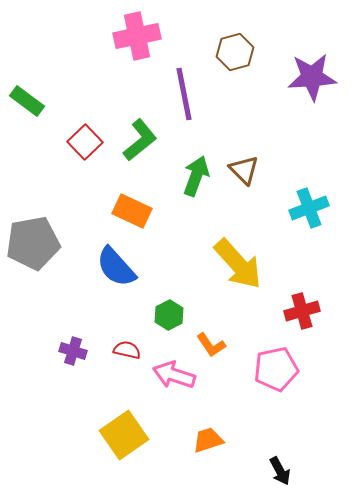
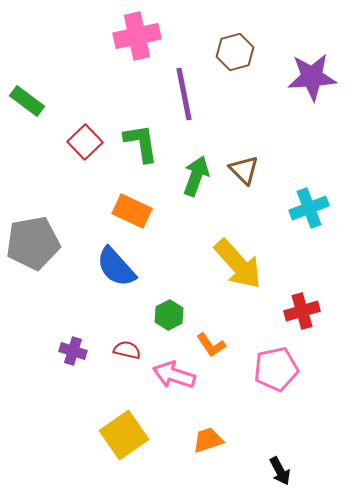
green L-shape: moved 1 px right, 3 px down; rotated 60 degrees counterclockwise
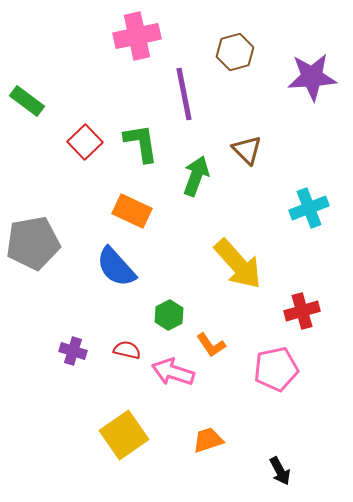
brown triangle: moved 3 px right, 20 px up
pink arrow: moved 1 px left, 3 px up
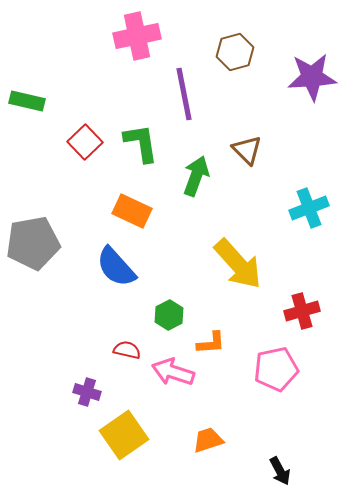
green rectangle: rotated 24 degrees counterclockwise
orange L-shape: moved 2 px up; rotated 60 degrees counterclockwise
purple cross: moved 14 px right, 41 px down
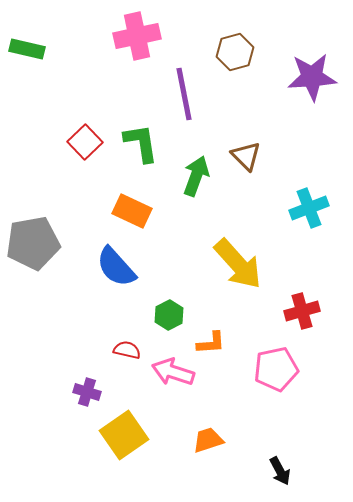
green rectangle: moved 52 px up
brown triangle: moved 1 px left, 6 px down
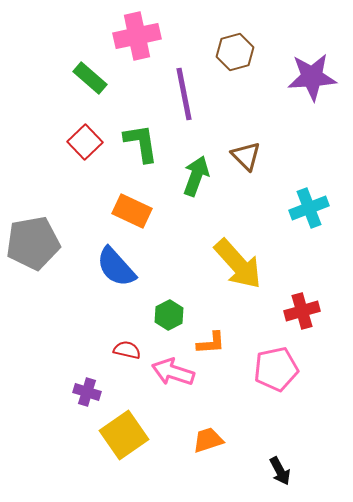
green rectangle: moved 63 px right, 29 px down; rotated 28 degrees clockwise
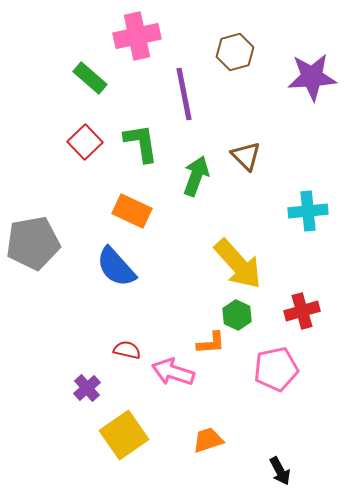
cyan cross: moved 1 px left, 3 px down; rotated 15 degrees clockwise
green hexagon: moved 68 px right; rotated 8 degrees counterclockwise
purple cross: moved 4 px up; rotated 32 degrees clockwise
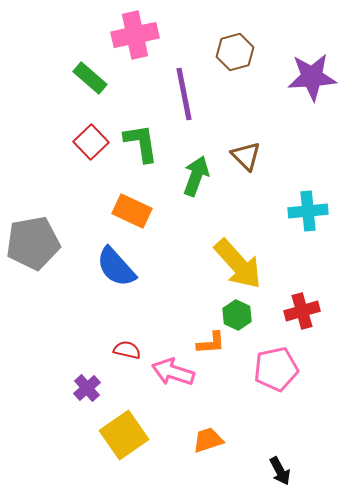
pink cross: moved 2 px left, 1 px up
red square: moved 6 px right
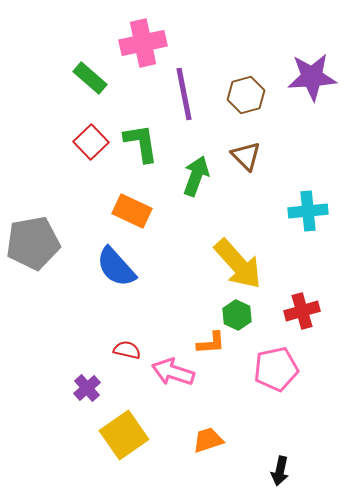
pink cross: moved 8 px right, 8 px down
brown hexagon: moved 11 px right, 43 px down
black arrow: rotated 40 degrees clockwise
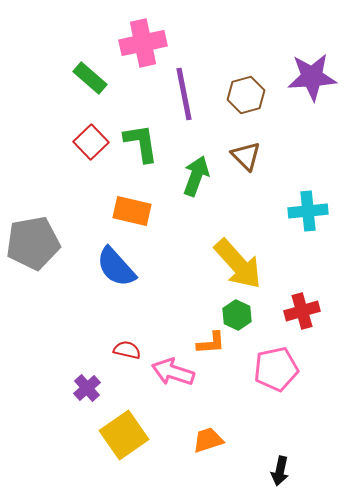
orange rectangle: rotated 12 degrees counterclockwise
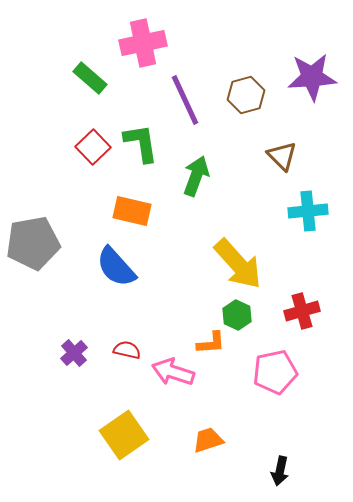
purple line: moved 1 px right, 6 px down; rotated 14 degrees counterclockwise
red square: moved 2 px right, 5 px down
brown triangle: moved 36 px right
pink pentagon: moved 1 px left, 3 px down
purple cross: moved 13 px left, 35 px up
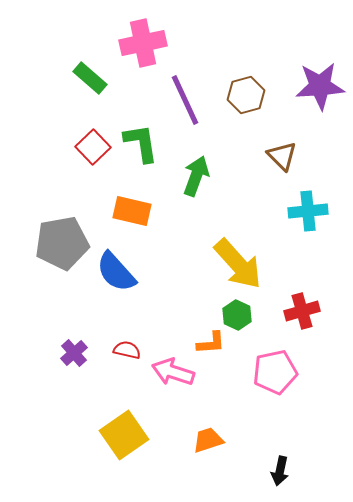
purple star: moved 8 px right, 9 px down
gray pentagon: moved 29 px right
blue semicircle: moved 5 px down
